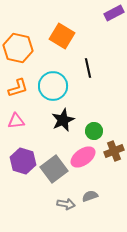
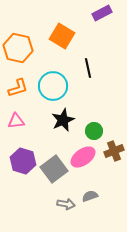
purple rectangle: moved 12 px left
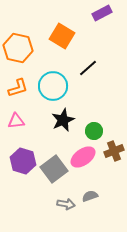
black line: rotated 60 degrees clockwise
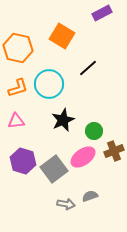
cyan circle: moved 4 px left, 2 px up
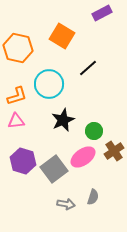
orange L-shape: moved 1 px left, 8 px down
brown cross: rotated 12 degrees counterclockwise
gray semicircle: moved 3 px right, 1 px down; rotated 126 degrees clockwise
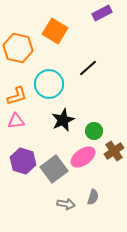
orange square: moved 7 px left, 5 px up
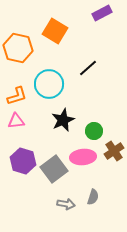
pink ellipse: rotated 30 degrees clockwise
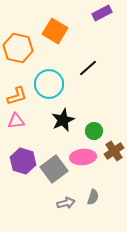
gray arrow: moved 1 px up; rotated 24 degrees counterclockwise
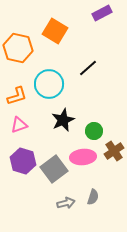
pink triangle: moved 3 px right, 4 px down; rotated 12 degrees counterclockwise
